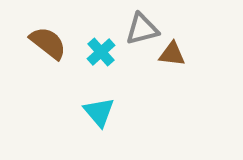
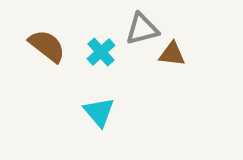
brown semicircle: moved 1 px left, 3 px down
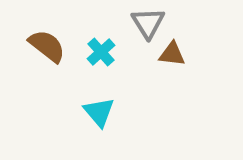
gray triangle: moved 6 px right, 6 px up; rotated 48 degrees counterclockwise
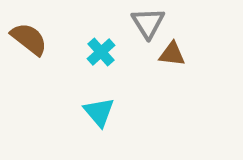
brown semicircle: moved 18 px left, 7 px up
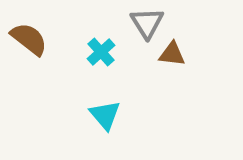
gray triangle: moved 1 px left
cyan triangle: moved 6 px right, 3 px down
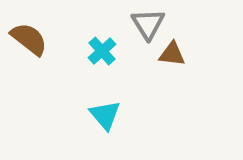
gray triangle: moved 1 px right, 1 px down
cyan cross: moved 1 px right, 1 px up
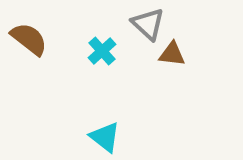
gray triangle: rotated 15 degrees counterclockwise
cyan triangle: moved 22 px down; rotated 12 degrees counterclockwise
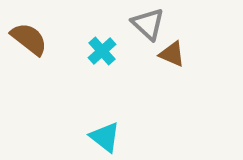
brown triangle: rotated 16 degrees clockwise
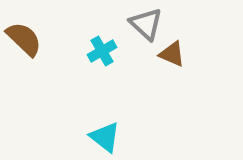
gray triangle: moved 2 px left
brown semicircle: moved 5 px left; rotated 6 degrees clockwise
cyan cross: rotated 12 degrees clockwise
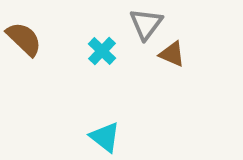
gray triangle: rotated 24 degrees clockwise
cyan cross: rotated 16 degrees counterclockwise
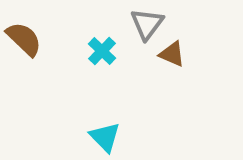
gray triangle: moved 1 px right
cyan triangle: rotated 8 degrees clockwise
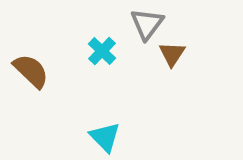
brown semicircle: moved 7 px right, 32 px down
brown triangle: rotated 40 degrees clockwise
